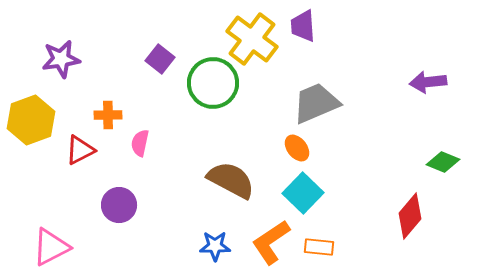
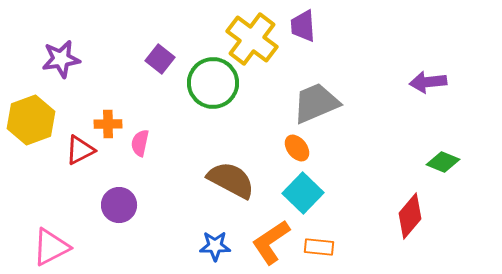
orange cross: moved 9 px down
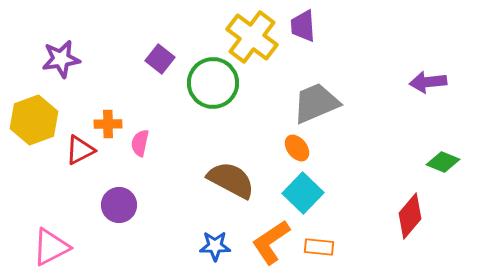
yellow cross: moved 2 px up
yellow hexagon: moved 3 px right
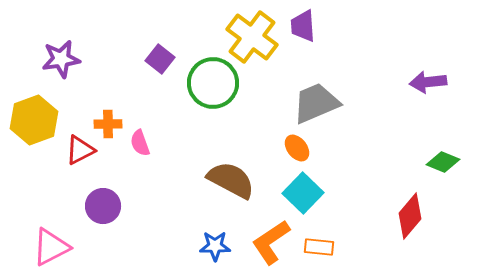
pink semicircle: rotated 32 degrees counterclockwise
purple circle: moved 16 px left, 1 px down
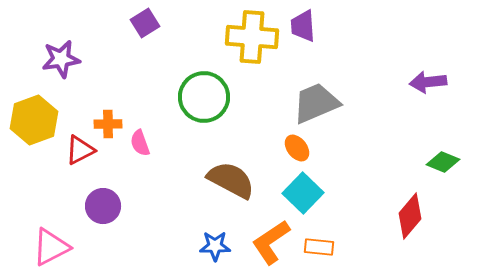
yellow cross: rotated 33 degrees counterclockwise
purple square: moved 15 px left, 36 px up; rotated 20 degrees clockwise
green circle: moved 9 px left, 14 px down
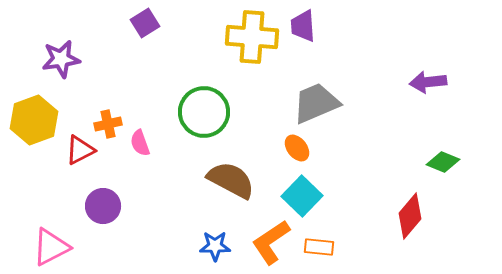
green circle: moved 15 px down
orange cross: rotated 12 degrees counterclockwise
cyan square: moved 1 px left, 3 px down
